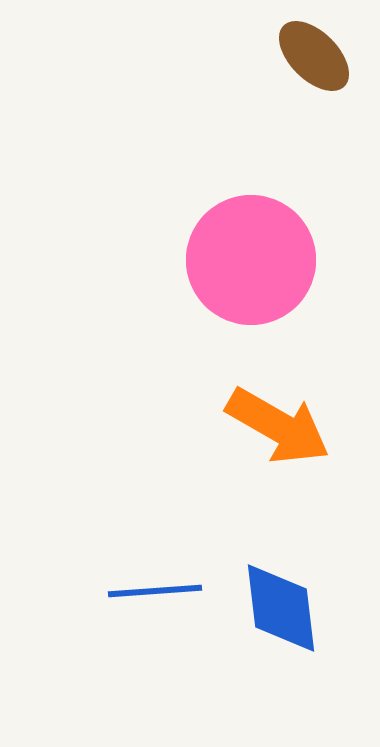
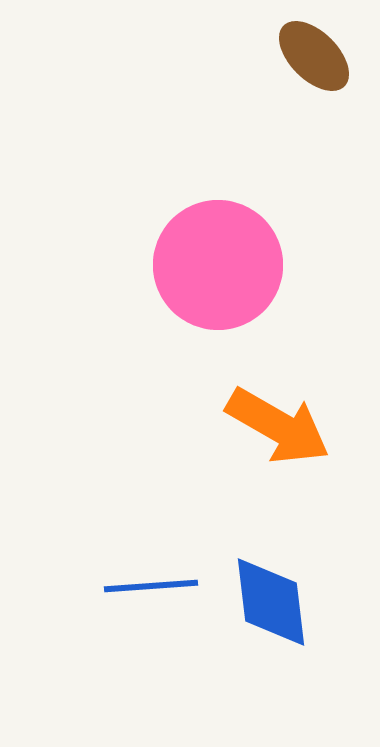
pink circle: moved 33 px left, 5 px down
blue line: moved 4 px left, 5 px up
blue diamond: moved 10 px left, 6 px up
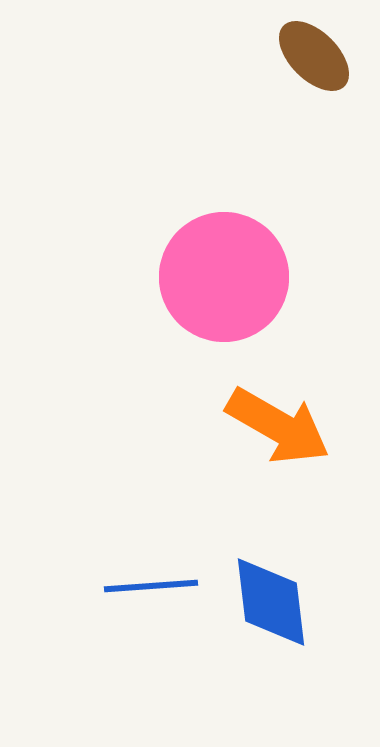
pink circle: moved 6 px right, 12 px down
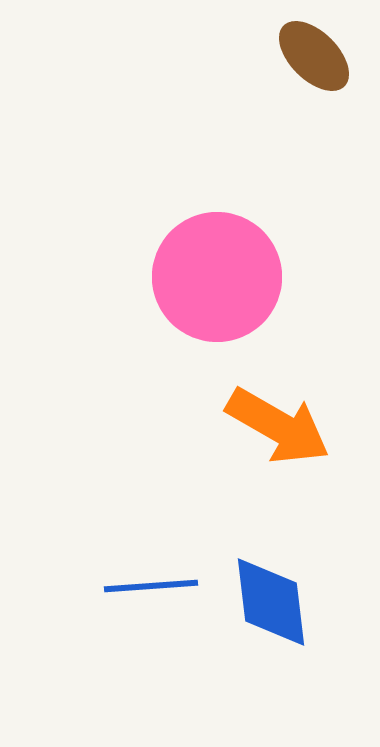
pink circle: moved 7 px left
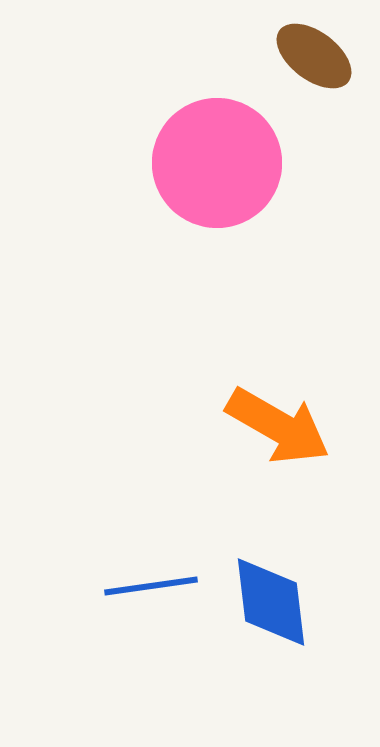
brown ellipse: rotated 8 degrees counterclockwise
pink circle: moved 114 px up
blue line: rotated 4 degrees counterclockwise
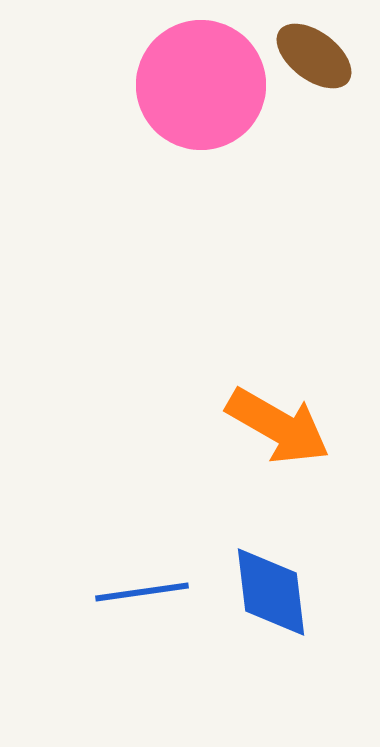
pink circle: moved 16 px left, 78 px up
blue line: moved 9 px left, 6 px down
blue diamond: moved 10 px up
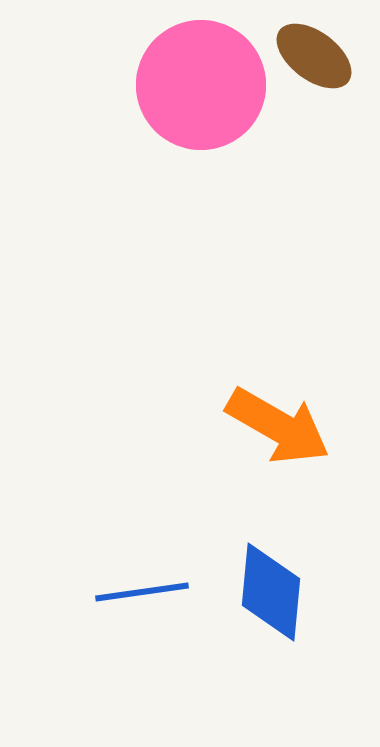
blue diamond: rotated 12 degrees clockwise
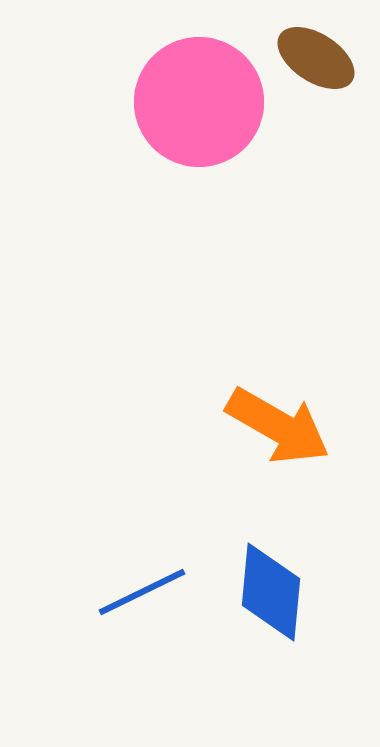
brown ellipse: moved 2 px right, 2 px down; rotated 4 degrees counterclockwise
pink circle: moved 2 px left, 17 px down
blue line: rotated 18 degrees counterclockwise
